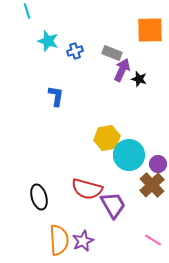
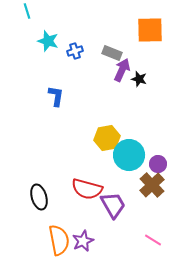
orange semicircle: rotated 8 degrees counterclockwise
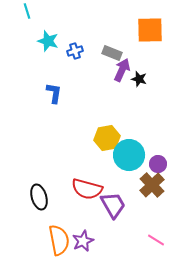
blue L-shape: moved 2 px left, 3 px up
pink line: moved 3 px right
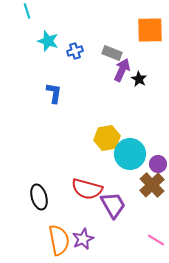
black star: rotated 14 degrees clockwise
cyan circle: moved 1 px right, 1 px up
purple star: moved 2 px up
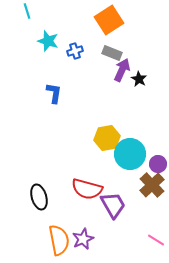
orange square: moved 41 px left, 10 px up; rotated 32 degrees counterclockwise
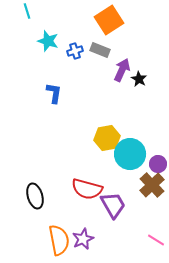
gray rectangle: moved 12 px left, 3 px up
black ellipse: moved 4 px left, 1 px up
